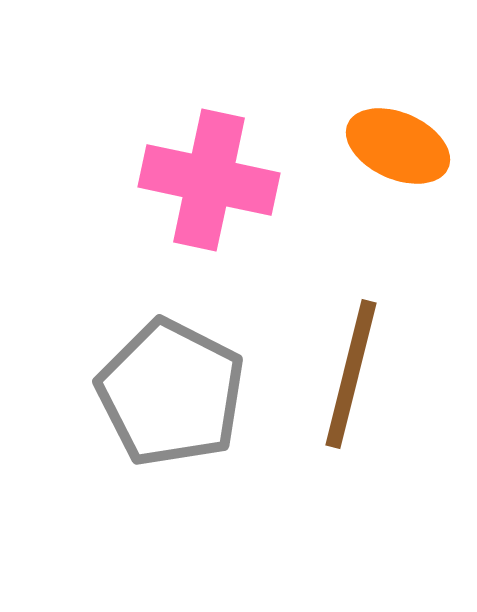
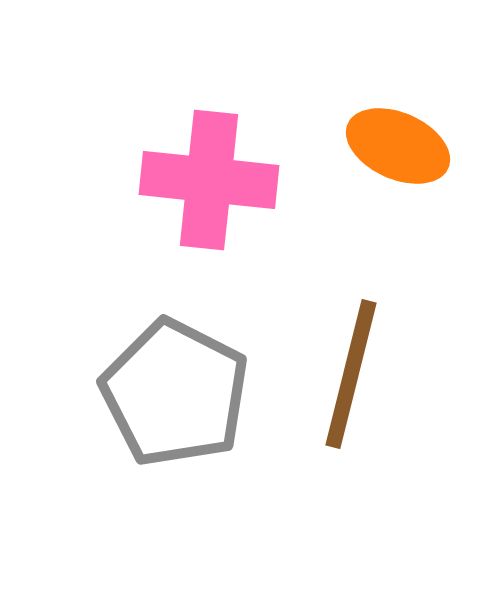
pink cross: rotated 6 degrees counterclockwise
gray pentagon: moved 4 px right
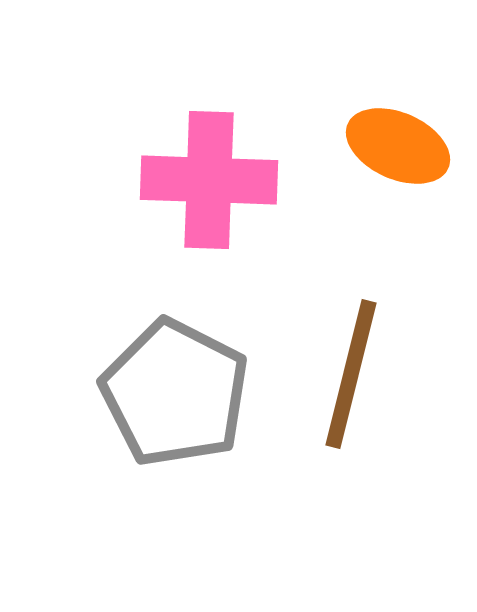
pink cross: rotated 4 degrees counterclockwise
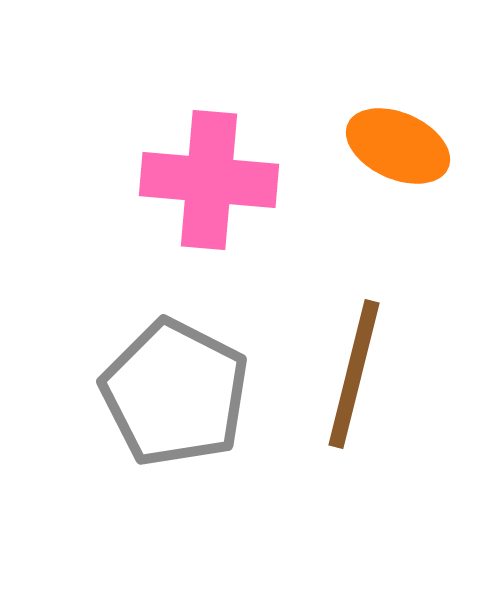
pink cross: rotated 3 degrees clockwise
brown line: moved 3 px right
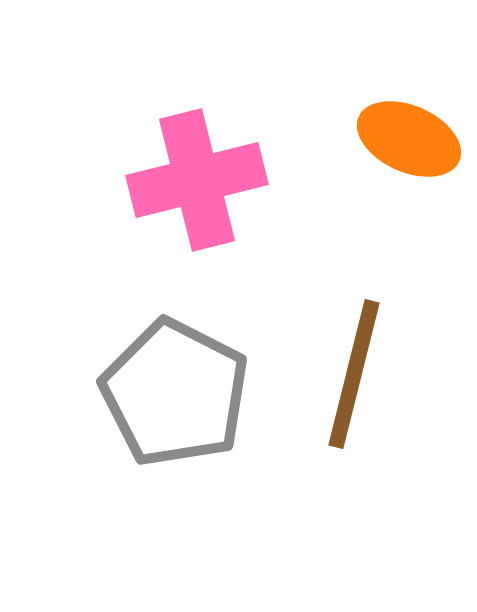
orange ellipse: moved 11 px right, 7 px up
pink cross: moved 12 px left; rotated 19 degrees counterclockwise
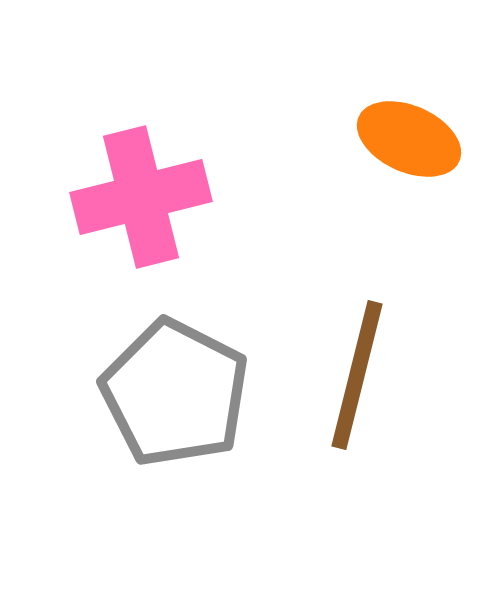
pink cross: moved 56 px left, 17 px down
brown line: moved 3 px right, 1 px down
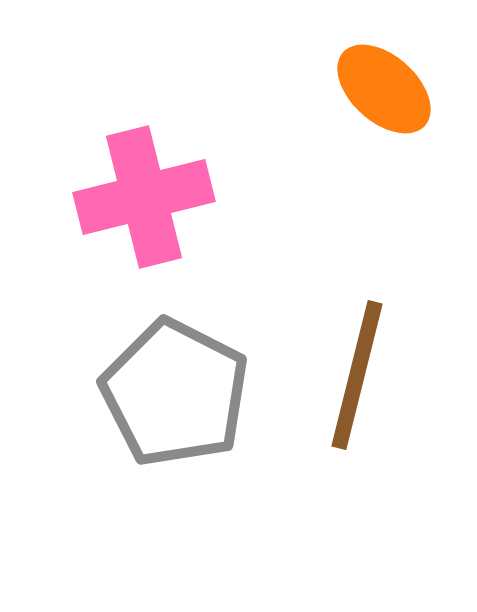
orange ellipse: moved 25 px left, 50 px up; rotated 18 degrees clockwise
pink cross: moved 3 px right
